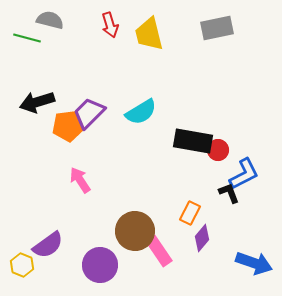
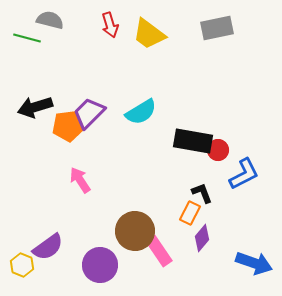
yellow trapezoid: rotated 39 degrees counterclockwise
black arrow: moved 2 px left, 5 px down
black L-shape: moved 27 px left
purple semicircle: moved 2 px down
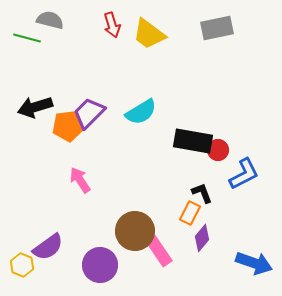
red arrow: moved 2 px right
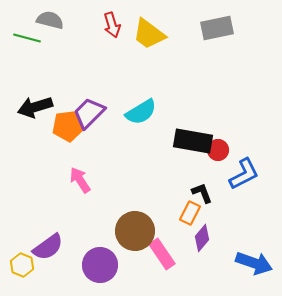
pink rectangle: moved 3 px right, 3 px down
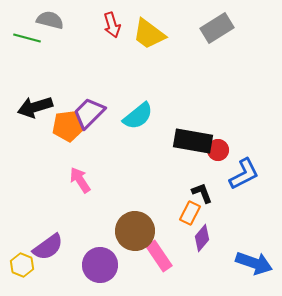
gray rectangle: rotated 20 degrees counterclockwise
cyan semicircle: moved 3 px left, 4 px down; rotated 8 degrees counterclockwise
pink rectangle: moved 3 px left, 2 px down
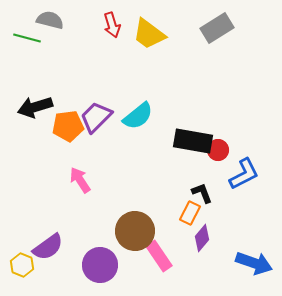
purple trapezoid: moved 7 px right, 4 px down
